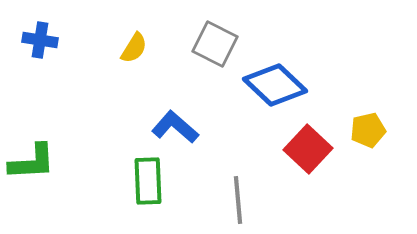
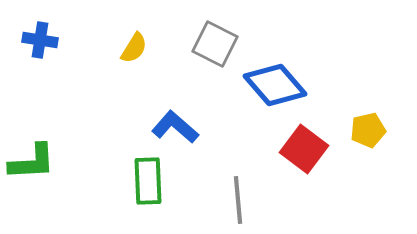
blue diamond: rotated 6 degrees clockwise
red square: moved 4 px left; rotated 6 degrees counterclockwise
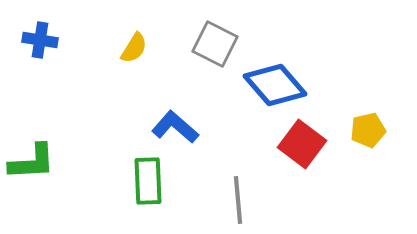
red square: moved 2 px left, 5 px up
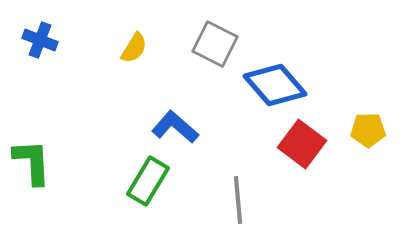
blue cross: rotated 12 degrees clockwise
yellow pentagon: rotated 12 degrees clockwise
green L-shape: rotated 90 degrees counterclockwise
green rectangle: rotated 33 degrees clockwise
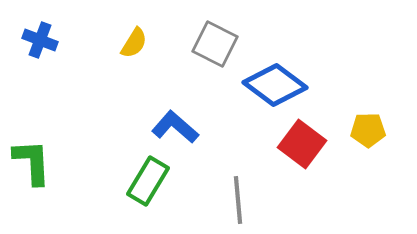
yellow semicircle: moved 5 px up
blue diamond: rotated 12 degrees counterclockwise
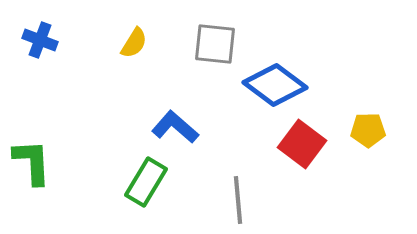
gray square: rotated 21 degrees counterclockwise
green rectangle: moved 2 px left, 1 px down
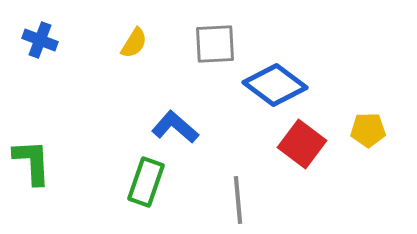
gray square: rotated 9 degrees counterclockwise
green rectangle: rotated 12 degrees counterclockwise
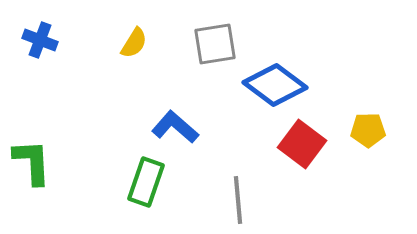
gray square: rotated 6 degrees counterclockwise
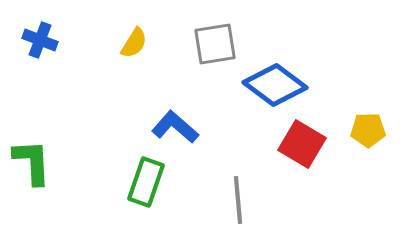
red square: rotated 6 degrees counterclockwise
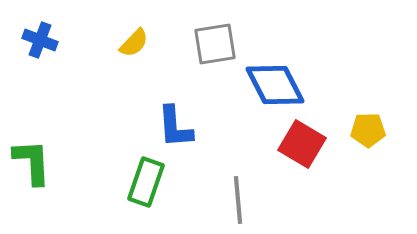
yellow semicircle: rotated 12 degrees clockwise
blue diamond: rotated 26 degrees clockwise
blue L-shape: rotated 135 degrees counterclockwise
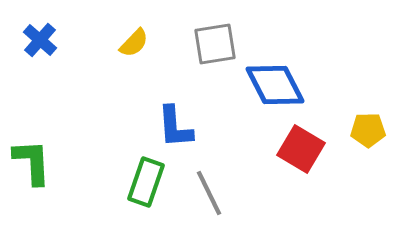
blue cross: rotated 20 degrees clockwise
red square: moved 1 px left, 5 px down
gray line: moved 29 px left, 7 px up; rotated 21 degrees counterclockwise
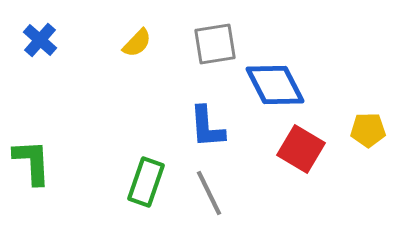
yellow semicircle: moved 3 px right
blue L-shape: moved 32 px right
